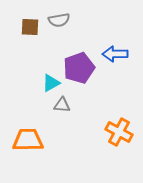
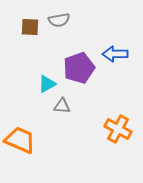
cyan triangle: moved 4 px left, 1 px down
gray triangle: moved 1 px down
orange cross: moved 1 px left, 3 px up
orange trapezoid: moved 8 px left; rotated 24 degrees clockwise
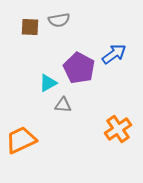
blue arrow: moved 1 px left; rotated 145 degrees clockwise
purple pentagon: rotated 24 degrees counterclockwise
cyan triangle: moved 1 px right, 1 px up
gray triangle: moved 1 px right, 1 px up
orange cross: rotated 28 degrees clockwise
orange trapezoid: moved 1 px right; rotated 48 degrees counterclockwise
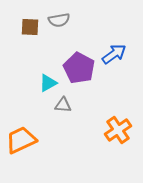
orange cross: moved 1 px down
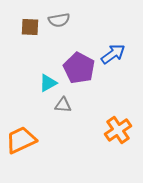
blue arrow: moved 1 px left
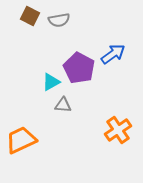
brown square: moved 11 px up; rotated 24 degrees clockwise
cyan triangle: moved 3 px right, 1 px up
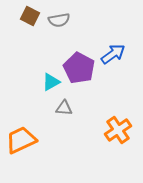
gray triangle: moved 1 px right, 3 px down
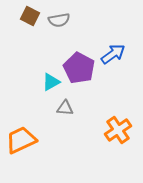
gray triangle: moved 1 px right
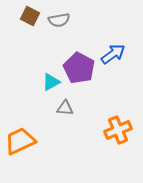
orange cross: rotated 12 degrees clockwise
orange trapezoid: moved 1 px left, 1 px down
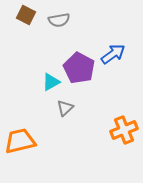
brown square: moved 4 px left, 1 px up
gray triangle: rotated 48 degrees counterclockwise
orange cross: moved 6 px right
orange trapezoid: rotated 12 degrees clockwise
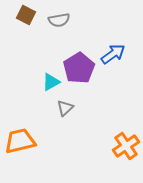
purple pentagon: rotated 12 degrees clockwise
orange cross: moved 2 px right, 16 px down; rotated 12 degrees counterclockwise
